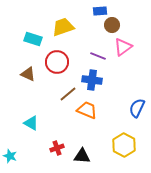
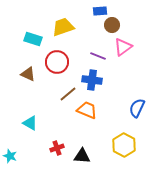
cyan triangle: moved 1 px left
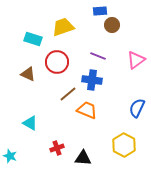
pink triangle: moved 13 px right, 13 px down
black triangle: moved 1 px right, 2 px down
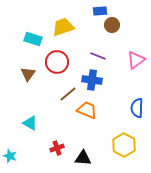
brown triangle: rotated 42 degrees clockwise
blue semicircle: rotated 24 degrees counterclockwise
